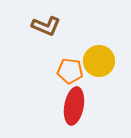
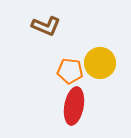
yellow circle: moved 1 px right, 2 px down
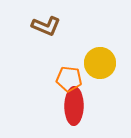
orange pentagon: moved 1 px left, 8 px down
red ellipse: rotated 9 degrees counterclockwise
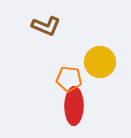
yellow circle: moved 1 px up
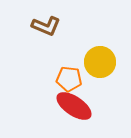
red ellipse: rotated 57 degrees counterclockwise
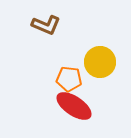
brown L-shape: moved 1 px up
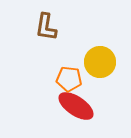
brown L-shape: moved 2 px down; rotated 76 degrees clockwise
red ellipse: moved 2 px right
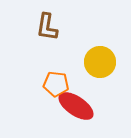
brown L-shape: moved 1 px right
orange pentagon: moved 13 px left, 5 px down
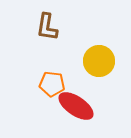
yellow circle: moved 1 px left, 1 px up
orange pentagon: moved 4 px left
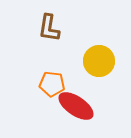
brown L-shape: moved 2 px right, 1 px down
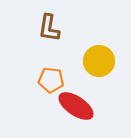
orange pentagon: moved 1 px left, 4 px up
